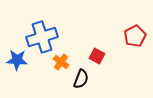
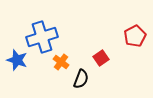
red square: moved 4 px right, 2 px down; rotated 28 degrees clockwise
blue star: rotated 15 degrees clockwise
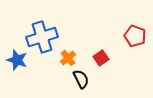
red pentagon: rotated 25 degrees counterclockwise
orange cross: moved 7 px right, 4 px up; rotated 14 degrees clockwise
black semicircle: rotated 48 degrees counterclockwise
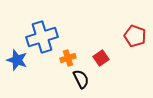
orange cross: rotated 21 degrees clockwise
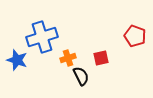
red square: rotated 21 degrees clockwise
black semicircle: moved 3 px up
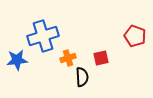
blue cross: moved 1 px right, 1 px up
blue star: rotated 25 degrees counterclockwise
black semicircle: moved 1 px right, 1 px down; rotated 24 degrees clockwise
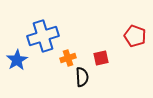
blue star: rotated 25 degrees counterclockwise
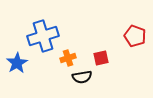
blue star: moved 3 px down
black semicircle: rotated 84 degrees clockwise
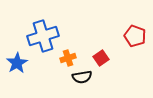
red square: rotated 21 degrees counterclockwise
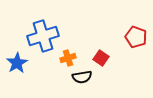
red pentagon: moved 1 px right, 1 px down
red square: rotated 21 degrees counterclockwise
